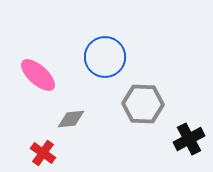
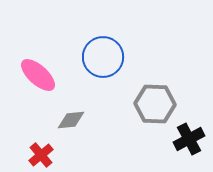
blue circle: moved 2 px left
gray hexagon: moved 12 px right
gray diamond: moved 1 px down
red cross: moved 2 px left, 2 px down; rotated 15 degrees clockwise
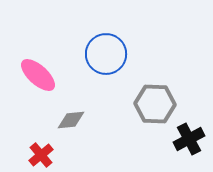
blue circle: moved 3 px right, 3 px up
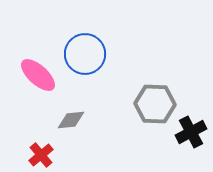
blue circle: moved 21 px left
black cross: moved 2 px right, 7 px up
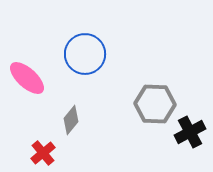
pink ellipse: moved 11 px left, 3 px down
gray diamond: rotated 44 degrees counterclockwise
black cross: moved 1 px left
red cross: moved 2 px right, 2 px up
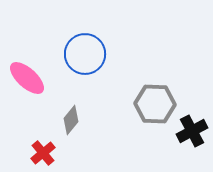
black cross: moved 2 px right, 1 px up
